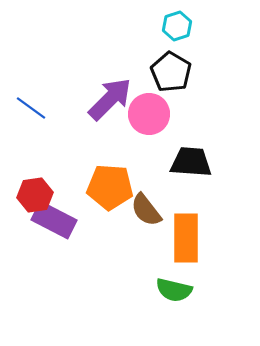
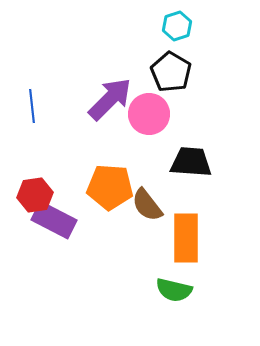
blue line: moved 1 px right, 2 px up; rotated 48 degrees clockwise
brown semicircle: moved 1 px right, 5 px up
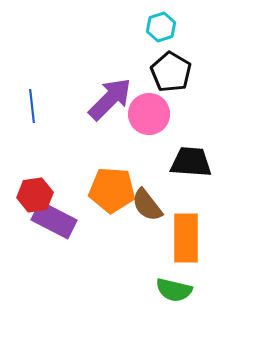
cyan hexagon: moved 16 px left, 1 px down
orange pentagon: moved 2 px right, 3 px down
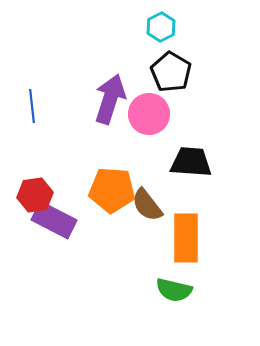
cyan hexagon: rotated 8 degrees counterclockwise
purple arrow: rotated 27 degrees counterclockwise
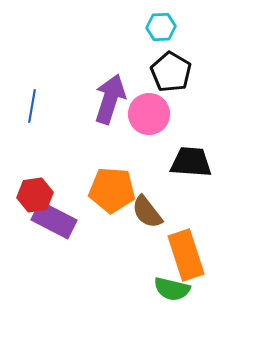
cyan hexagon: rotated 24 degrees clockwise
blue line: rotated 16 degrees clockwise
brown semicircle: moved 7 px down
orange rectangle: moved 17 px down; rotated 18 degrees counterclockwise
green semicircle: moved 2 px left, 1 px up
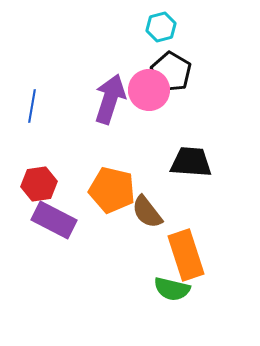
cyan hexagon: rotated 12 degrees counterclockwise
pink circle: moved 24 px up
orange pentagon: rotated 9 degrees clockwise
red hexagon: moved 4 px right, 11 px up
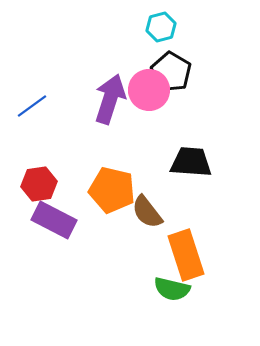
blue line: rotated 44 degrees clockwise
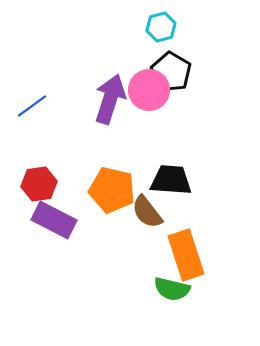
black trapezoid: moved 20 px left, 18 px down
